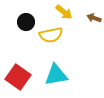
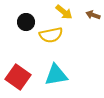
brown arrow: moved 1 px left, 3 px up
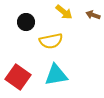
yellow semicircle: moved 6 px down
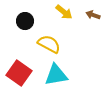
black circle: moved 1 px left, 1 px up
yellow semicircle: moved 2 px left, 3 px down; rotated 140 degrees counterclockwise
red square: moved 1 px right, 4 px up
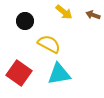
cyan triangle: moved 3 px right, 1 px up
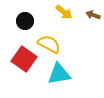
red square: moved 5 px right, 14 px up
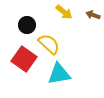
black circle: moved 2 px right, 4 px down
yellow semicircle: rotated 15 degrees clockwise
